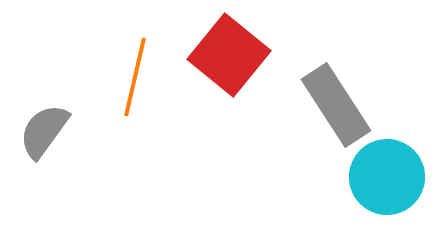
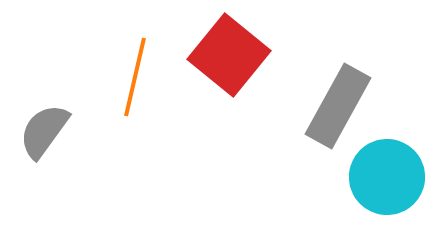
gray rectangle: moved 2 px right, 1 px down; rotated 62 degrees clockwise
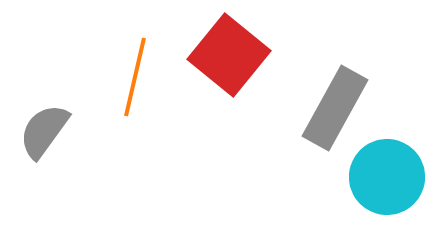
gray rectangle: moved 3 px left, 2 px down
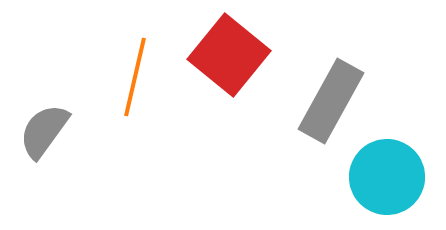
gray rectangle: moved 4 px left, 7 px up
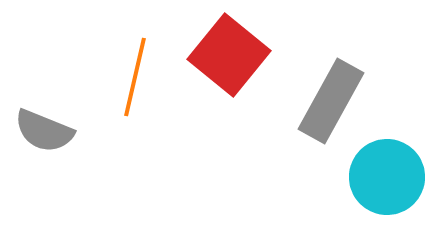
gray semicircle: rotated 104 degrees counterclockwise
